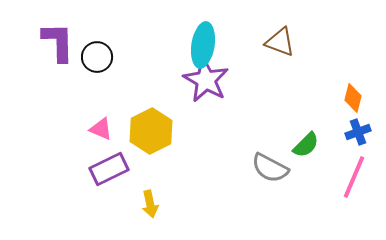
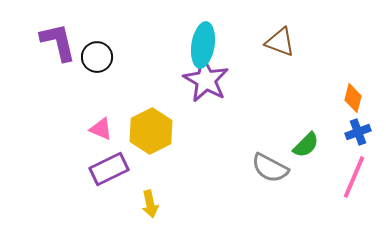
purple L-shape: rotated 12 degrees counterclockwise
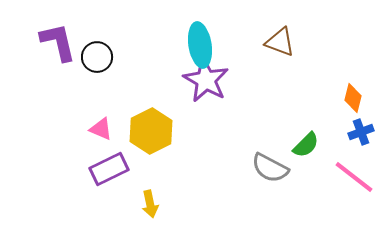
cyan ellipse: moved 3 px left; rotated 18 degrees counterclockwise
blue cross: moved 3 px right
pink line: rotated 75 degrees counterclockwise
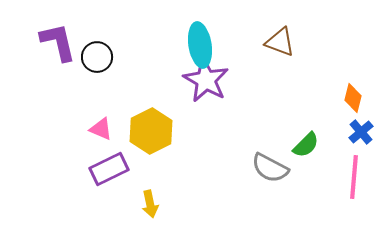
blue cross: rotated 20 degrees counterclockwise
pink line: rotated 57 degrees clockwise
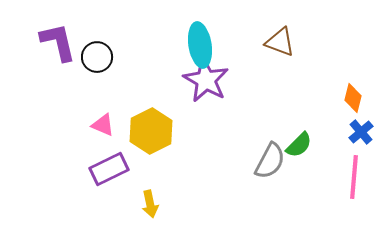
pink triangle: moved 2 px right, 4 px up
green semicircle: moved 7 px left
gray semicircle: moved 7 px up; rotated 90 degrees counterclockwise
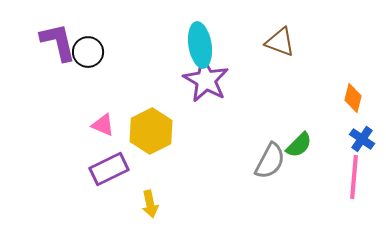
black circle: moved 9 px left, 5 px up
blue cross: moved 1 px right, 7 px down; rotated 15 degrees counterclockwise
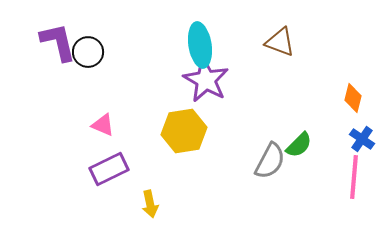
yellow hexagon: moved 33 px right; rotated 18 degrees clockwise
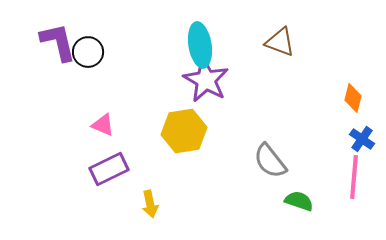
green semicircle: moved 56 px down; rotated 116 degrees counterclockwise
gray semicircle: rotated 114 degrees clockwise
